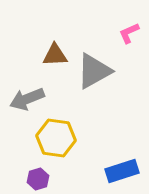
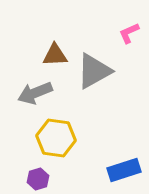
gray arrow: moved 8 px right, 6 px up
blue rectangle: moved 2 px right, 1 px up
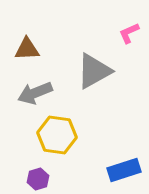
brown triangle: moved 28 px left, 6 px up
yellow hexagon: moved 1 px right, 3 px up
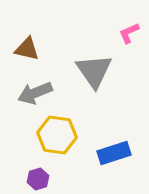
brown triangle: rotated 16 degrees clockwise
gray triangle: rotated 36 degrees counterclockwise
blue rectangle: moved 10 px left, 17 px up
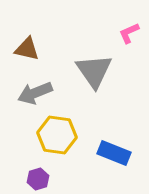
blue rectangle: rotated 40 degrees clockwise
